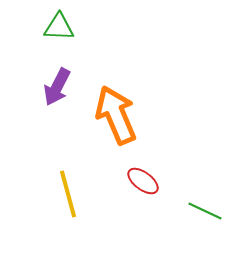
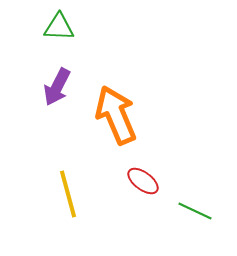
green line: moved 10 px left
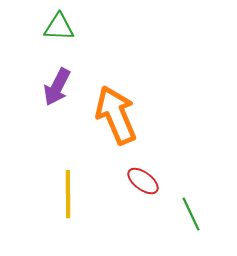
yellow line: rotated 15 degrees clockwise
green line: moved 4 px left, 3 px down; rotated 40 degrees clockwise
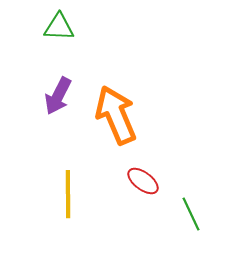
purple arrow: moved 1 px right, 9 px down
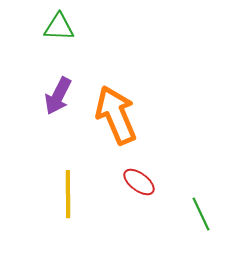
red ellipse: moved 4 px left, 1 px down
green line: moved 10 px right
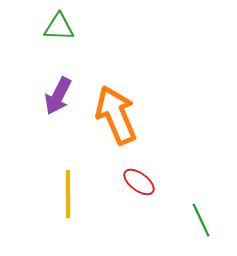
green line: moved 6 px down
